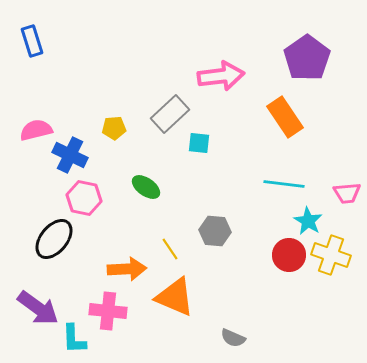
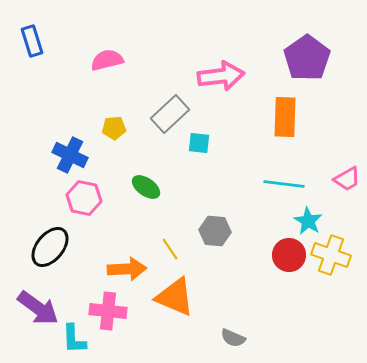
orange rectangle: rotated 36 degrees clockwise
pink semicircle: moved 71 px right, 70 px up
pink trapezoid: moved 14 px up; rotated 24 degrees counterclockwise
black ellipse: moved 4 px left, 8 px down
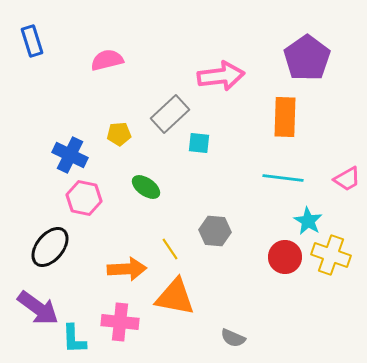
yellow pentagon: moved 5 px right, 6 px down
cyan line: moved 1 px left, 6 px up
red circle: moved 4 px left, 2 px down
orange triangle: rotated 12 degrees counterclockwise
pink cross: moved 12 px right, 11 px down
